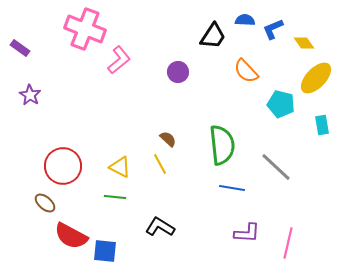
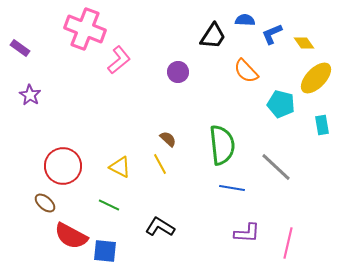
blue L-shape: moved 1 px left, 5 px down
green line: moved 6 px left, 8 px down; rotated 20 degrees clockwise
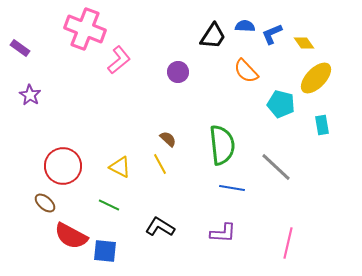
blue semicircle: moved 6 px down
purple L-shape: moved 24 px left
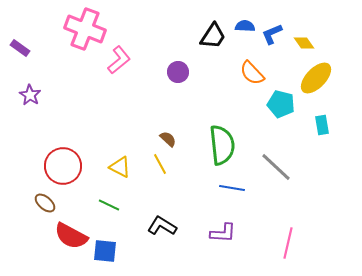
orange semicircle: moved 6 px right, 2 px down
black L-shape: moved 2 px right, 1 px up
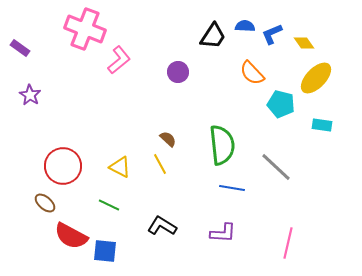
cyan rectangle: rotated 72 degrees counterclockwise
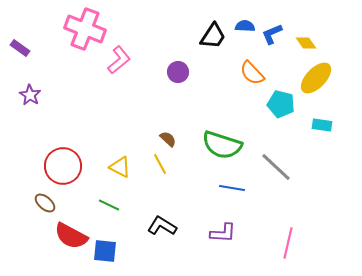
yellow diamond: moved 2 px right
green semicircle: rotated 114 degrees clockwise
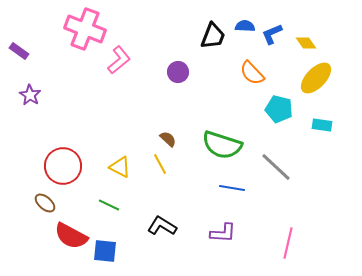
black trapezoid: rotated 12 degrees counterclockwise
purple rectangle: moved 1 px left, 3 px down
cyan pentagon: moved 2 px left, 5 px down
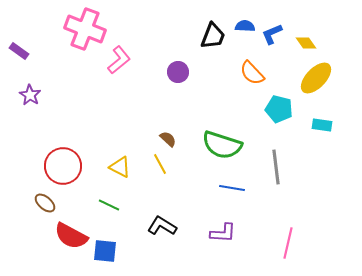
gray line: rotated 40 degrees clockwise
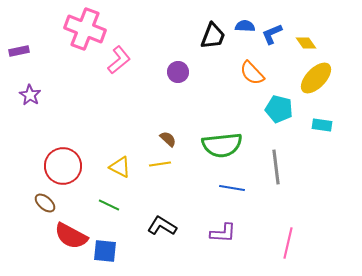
purple rectangle: rotated 48 degrees counterclockwise
green semicircle: rotated 24 degrees counterclockwise
yellow line: rotated 70 degrees counterclockwise
